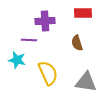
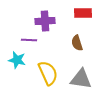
gray triangle: moved 5 px left, 3 px up
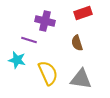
red rectangle: rotated 18 degrees counterclockwise
purple cross: rotated 18 degrees clockwise
purple line: rotated 14 degrees clockwise
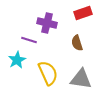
purple cross: moved 2 px right, 2 px down
cyan star: rotated 30 degrees clockwise
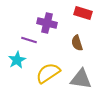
red rectangle: rotated 36 degrees clockwise
yellow semicircle: rotated 100 degrees counterclockwise
